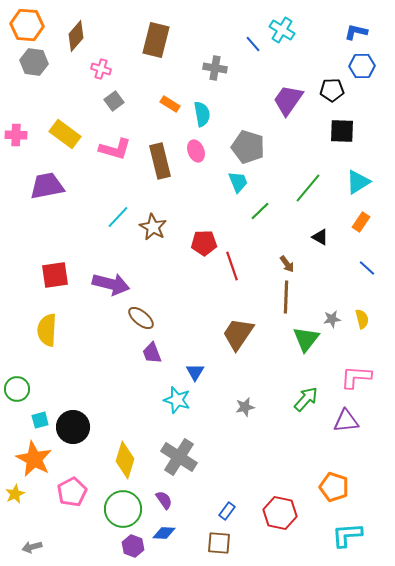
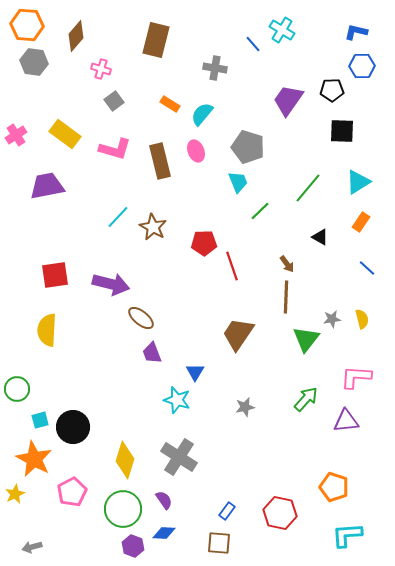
cyan semicircle at (202, 114): rotated 130 degrees counterclockwise
pink cross at (16, 135): rotated 35 degrees counterclockwise
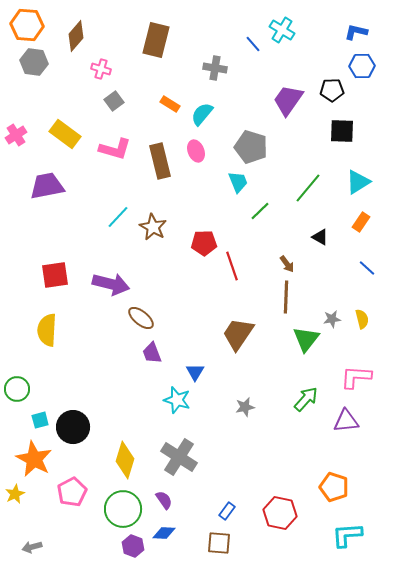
gray pentagon at (248, 147): moved 3 px right
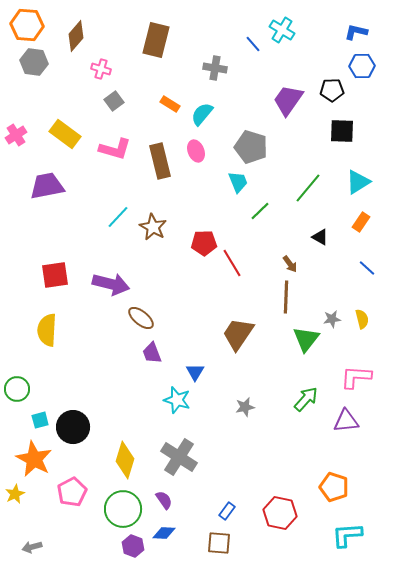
brown arrow at (287, 264): moved 3 px right
red line at (232, 266): moved 3 px up; rotated 12 degrees counterclockwise
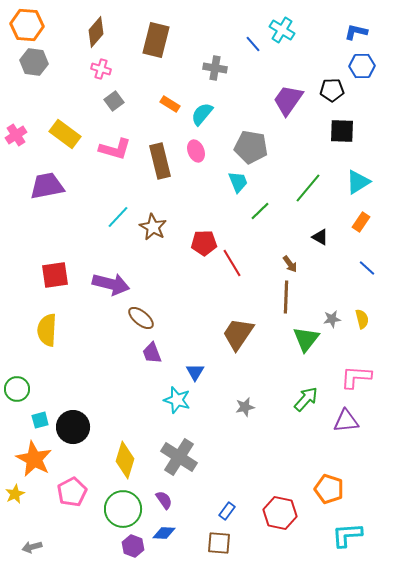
brown diamond at (76, 36): moved 20 px right, 4 px up
gray pentagon at (251, 147): rotated 8 degrees counterclockwise
orange pentagon at (334, 487): moved 5 px left, 2 px down
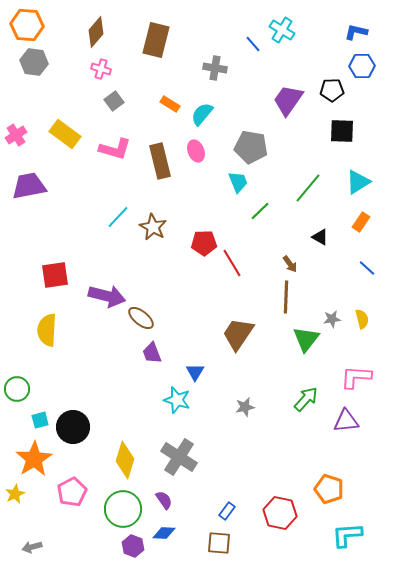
purple trapezoid at (47, 186): moved 18 px left
purple arrow at (111, 284): moved 4 px left, 12 px down
orange star at (34, 459): rotated 12 degrees clockwise
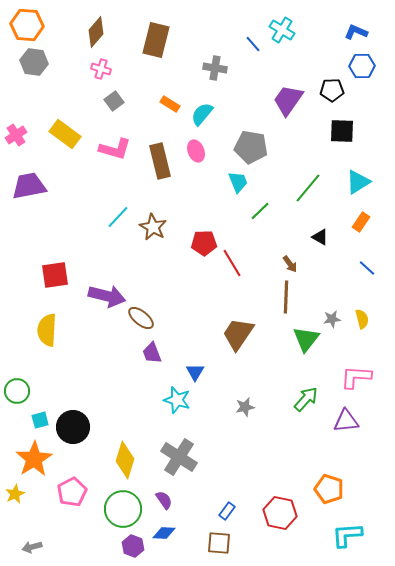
blue L-shape at (356, 32): rotated 10 degrees clockwise
green circle at (17, 389): moved 2 px down
